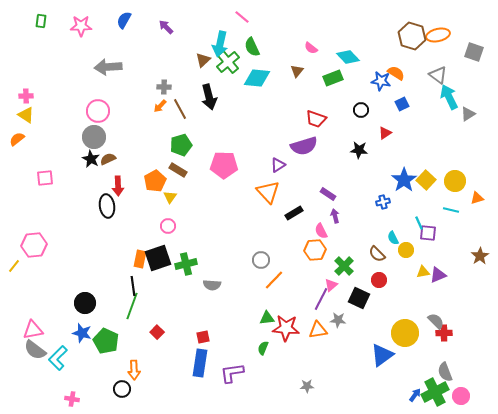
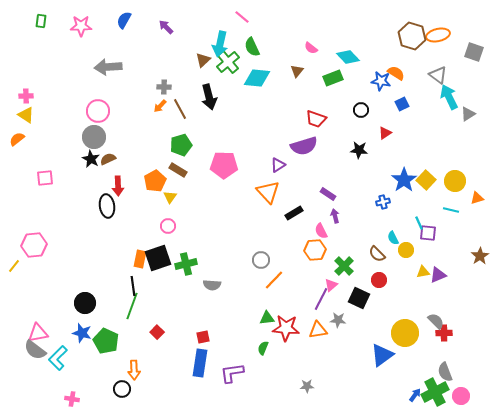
pink triangle at (33, 330): moved 5 px right, 3 px down
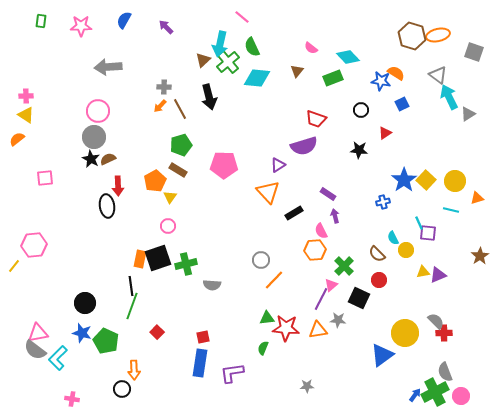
black line at (133, 286): moved 2 px left
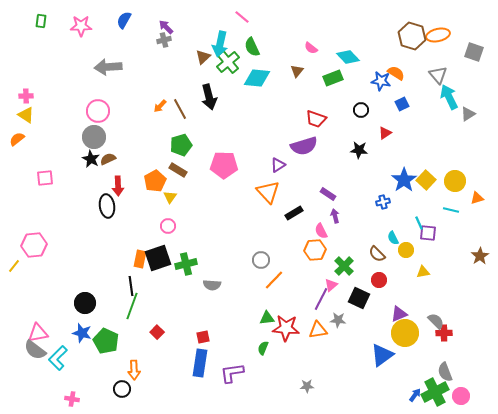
brown triangle at (203, 60): moved 3 px up
gray triangle at (438, 75): rotated 12 degrees clockwise
gray cross at (164, 87): moved 47 px up; rotated 16 degrees counterclockwise
purple triangle at (438, 275): moved 39 px left, 39 px down
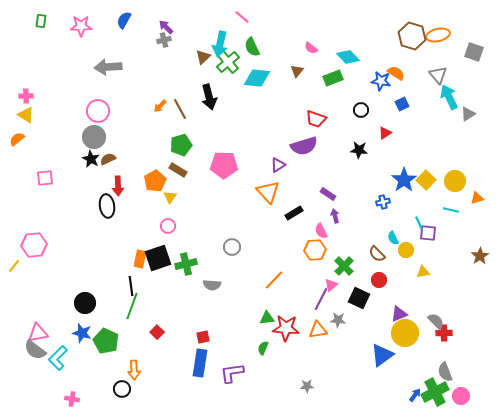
gray circle at (261, 260): moved 29 px left, 13 px up
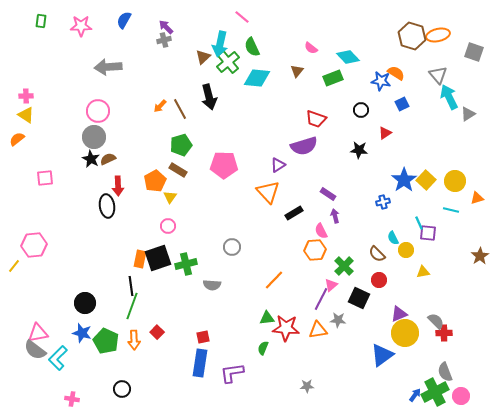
orange arrow at (134, 370): moved 30 px up
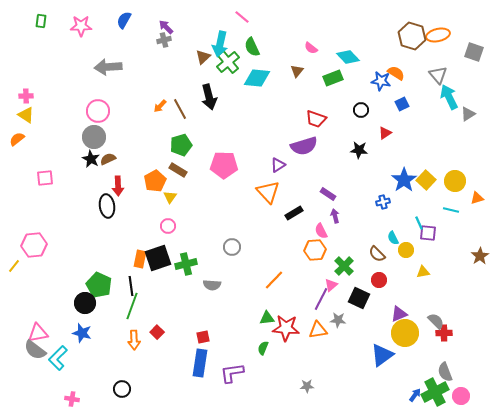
green pentagon at (106, 341): moved 7 px left, 56 px up
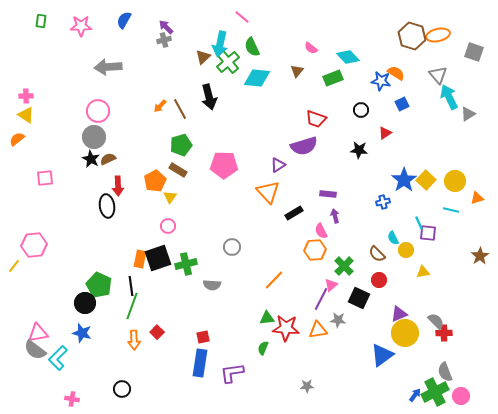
purple rectangle at (328, 194): rotated 28 degrees counterclockwise
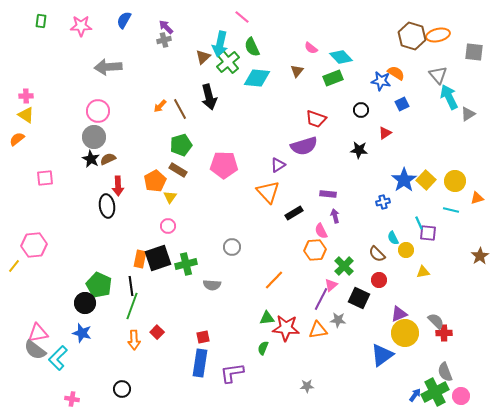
gray square at (474, 52): rotated 12 degrees counterclockwise
cyan diamond at (348, 57): moved 7 px left
